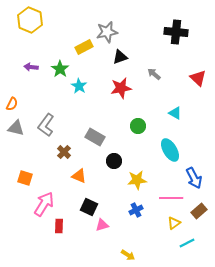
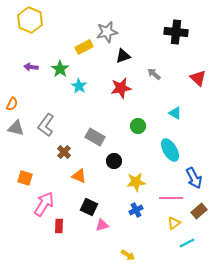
black triangle: moved 3 px right, 1 px up
yellow star: moved 1 px left, 2 px down
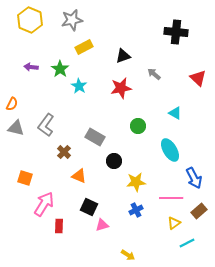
gray star: moved 35 px left, 12 px up
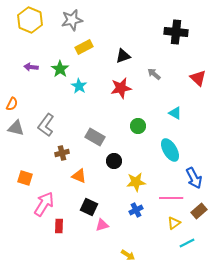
brown cross: moved 2 px left, 1 px down; rotated 32 degrees clockwise
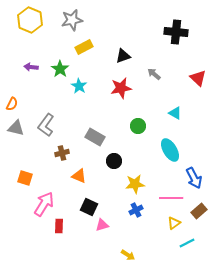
yellow star: moved 1 px left, 2 px down
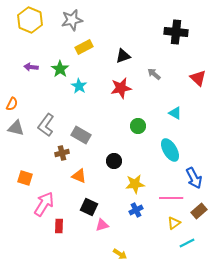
gray rectangle: moved 14 px left, 2 px up
yellow arrow: moved 8 px left, 1 px up
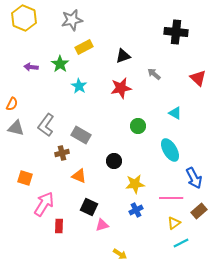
yellow hexagon: moved 6 px left, 2 px up
green star: moved 5 px up
cyan line: moved 6 px left
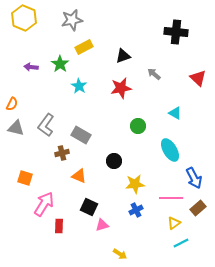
brown rectangle: moved 1 px left, 3 px up
